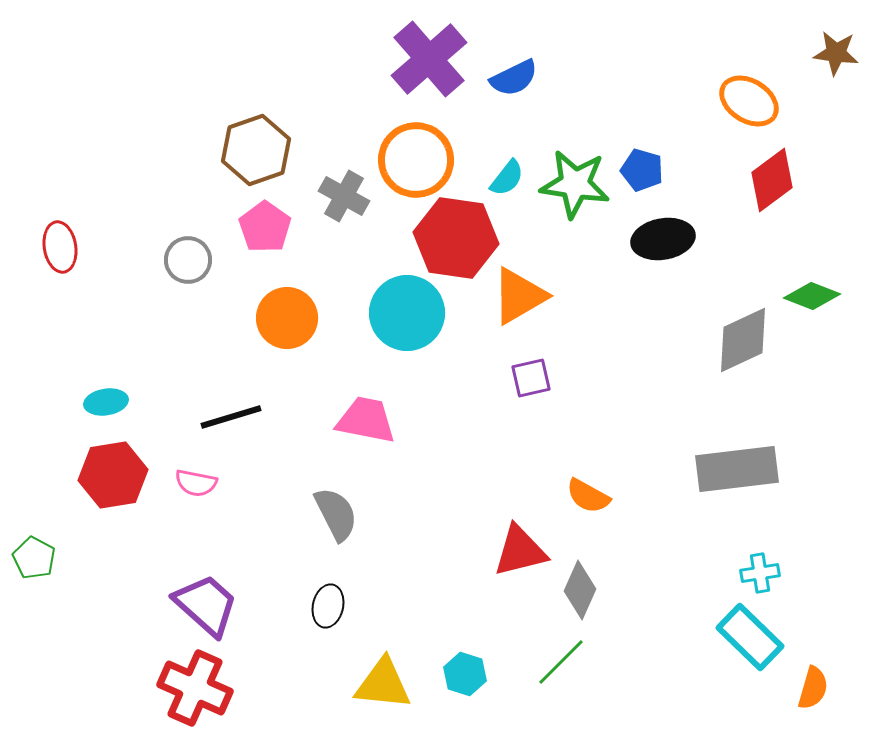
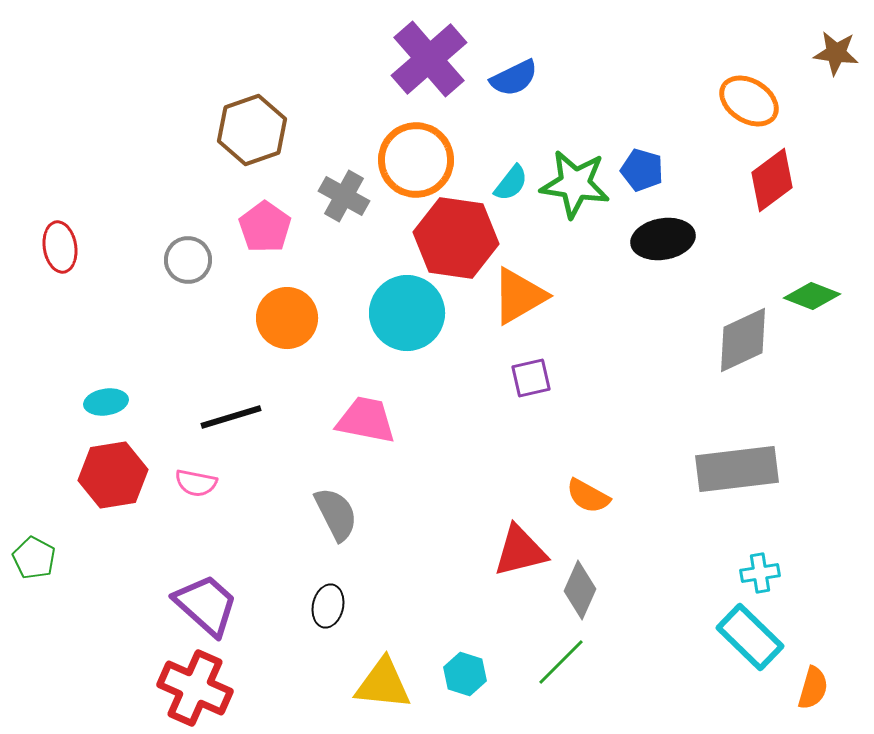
brown hexagon at (256, 150): moved 4 px left, 20 px up
cyan semicircle at (507, 178): moved 4 px right, 5 px down
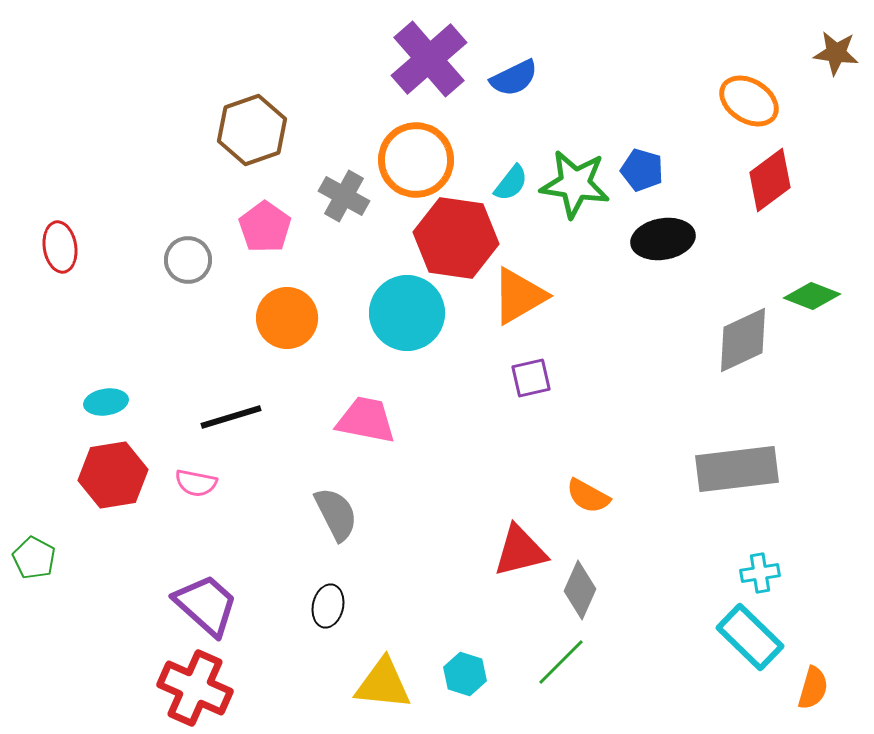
red diamond at (772, 180): moved 2 px left
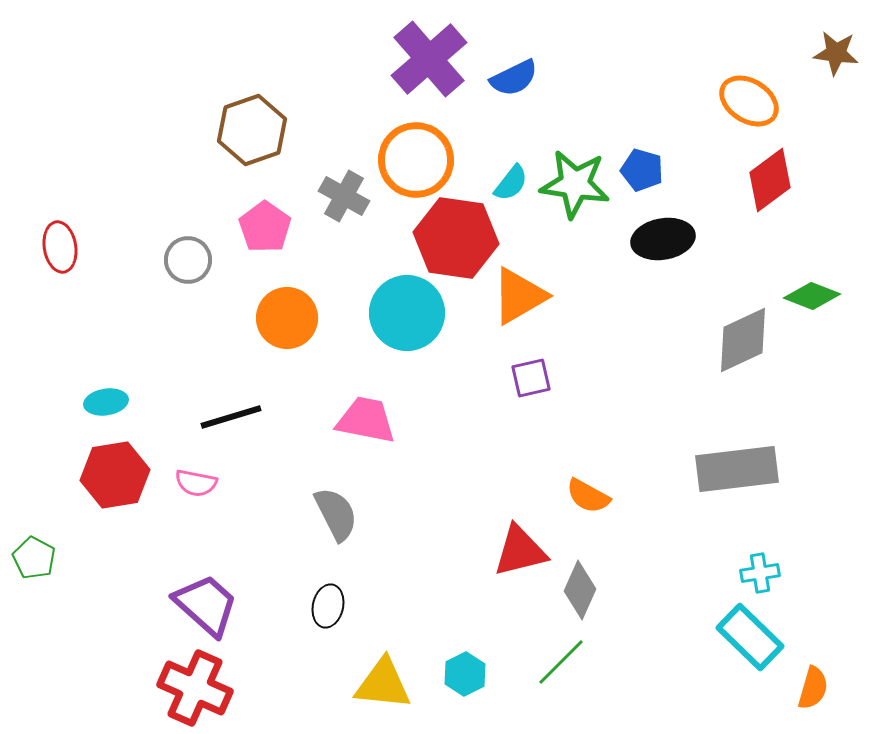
red hexagon at (113, 475): moved 2 px right
cyan hexagon at (465, 674): rotated 15 degrees clockwise
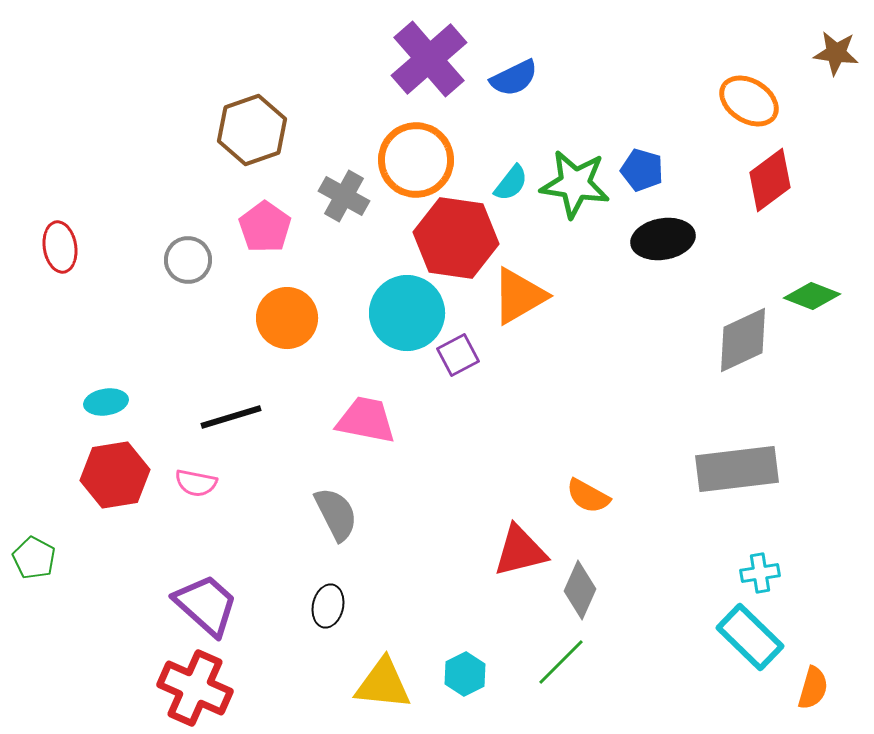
purple square at (531, 378): moved 73 px left, 23 px up; rotated 15 degrees counterclockwise
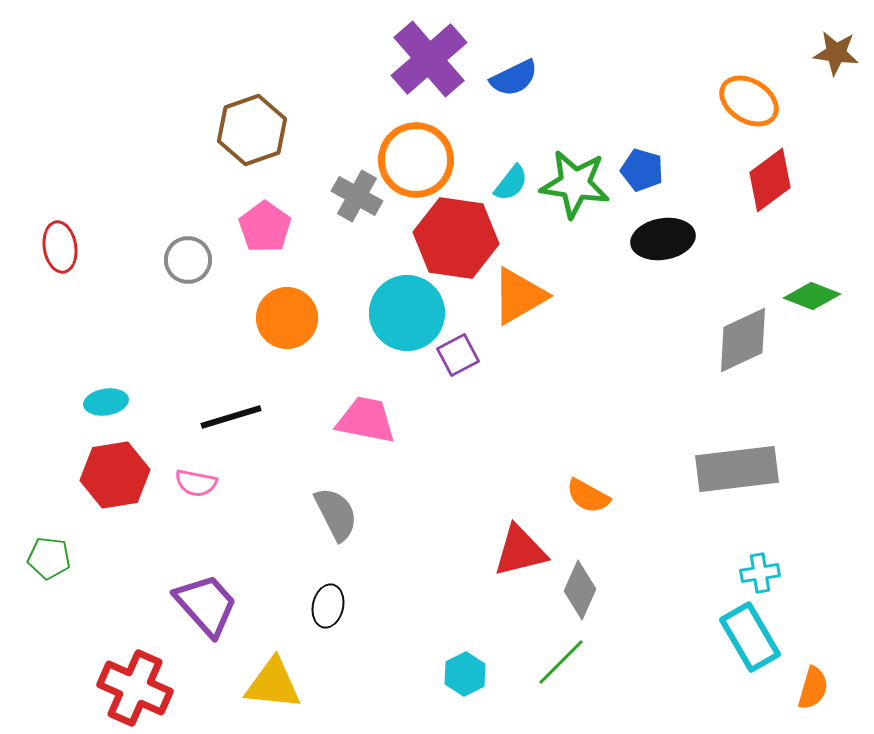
gray cross at (344, 196): moved 13 px right
green pentagon at (34, 558): moved 15 px right; rotated 21 degrees counterclockwise
purple trapezoid at (206, 605): rotated 6 degrees clockwise
cyan rectangle at (750, 637): rotated 16 degrees clockwise
yellow triangle at (383, 684): moved 110 px left
red cross at (195, 688): moved 60 px left
